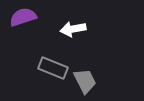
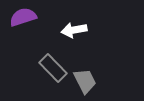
white arrow: moved 1 px right, 1 px down
gray rectangle: rotated 24 degrees clockwise
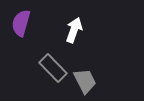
purple semicircle: moved 2 px left, 6 px down; rotated 56 degrees counterclockwise
white arrow: rotated 120 degrees clockwise
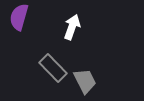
purple semicircle: moved 2 px left, 6 px up
white arrow: moved 2 px left, 3 px up
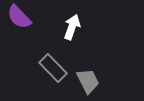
purple semicircle: rotated 60 degrees counterclockwise
gray trapezoid: moved 3 px right
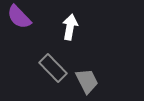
white arrow: moved 2 px left; rotated 10 degrees counterclockwise
gray trapezoid: moved 1 px left
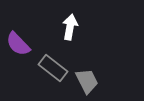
purple semicircle: moved 1 px left, 27 px down
gray rectangle: rotated 8 degrees counterclockwise
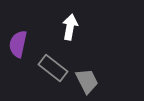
purple semicircle: rotated 56 degrees clockwise
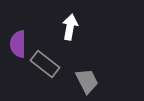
purple semicircle: rotated 12 degrees counterclockwise
gray rectangle: moved 8 px left, 4 px up
